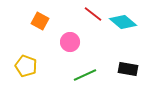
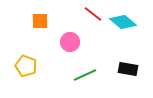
orange square: rotated 30 degrees counterclockwise
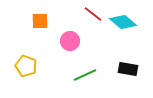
pink circle: moved 1 px up
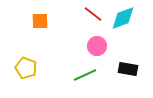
cyan diamond: moved 4 px up; rotated 60 degrees counterclockwise
pink circle: moved 27 px right, 5 px down
yellow pentagon: moved 2 px down
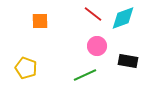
black rectangle: moved 8 px up
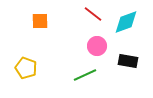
cyan diamond: moved 3 px right, 4 px down
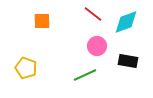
orange square: moved 2 px right
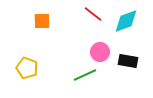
cyan diamond: moved 1 px up
pink circle: moved 3 px right, 6 px down
yellow pentagon: moved 1 px right
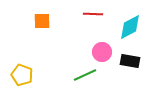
red line: rotated 36 degrees counterclockwise
cyan diamond: moved 4 px right, 6 px down; rotated 8 degrees counterclockwise
pink circle: moved 2 px right
black rectangle: moved 2 px right
yellow pentagon: moved 5 px left, 7 px down
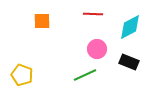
pink circle: moved 5 px left, 3 px up
black rectangle: moved 1 px left, 1 px down; rotated 12 degrees clockwise
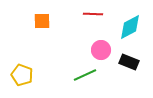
pink circle: moved 4 px right, 1 px down
